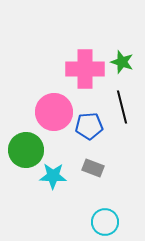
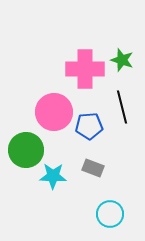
green star: moved 2 px up
cyan circle: moved 5 px right, 8 px up
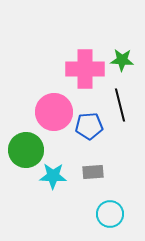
green star: rotated 15 degrees counterclockwise
black line: moved 2 px left, 2 px up
gray rectangle: moved 4 px down; rotated 25 degrees counterclockwise
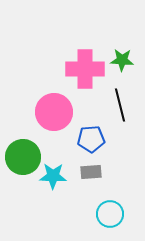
blue pentagon: moved 2 px right, 13 px down
green circle: moved 3 px left, 7 px down
gray rectangle: moved 2 px left
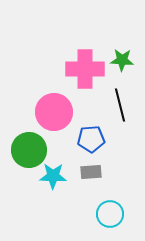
green circle: moved 6 px right, 7 px up
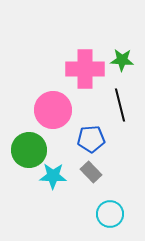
pink circle: moved 1 px left, 2 px up
gray rectangle: rotated 50 degrees clockwise
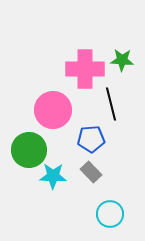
black line: moved 9 px left, 1 px up
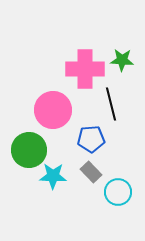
cyan circle: moved 8 px right, 22 px up
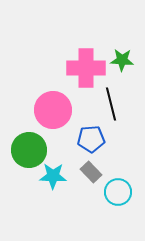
pink cross: moved 1 px right, 1 px up
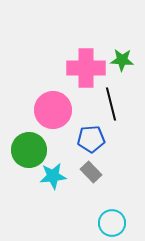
cyan star: rotated 8 degrees counterclockwise
cyan circle: moved 6 px left, 31 px down
